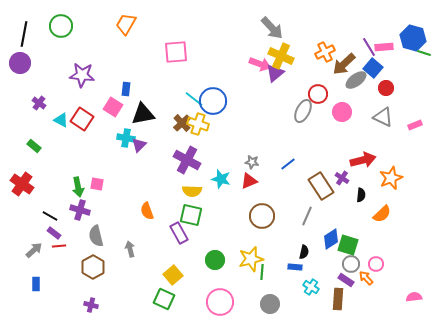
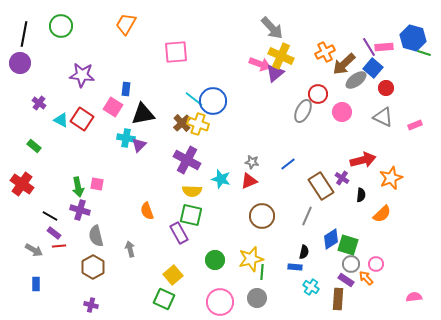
gray arrow at (34, 250): rotated 72 degrees clockwise
gray circle at (270, 304): moved 13 px left, 6 px up
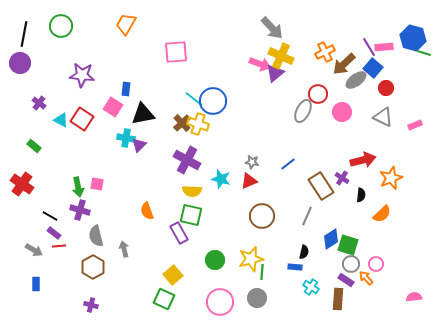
gray arrow at (130, 249): moved 6 px left
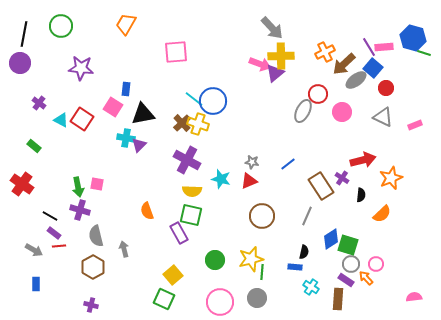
yellow cross at (281, 56): rotated 25 degrees counterclockwise
purple star at (82, 75): moved 1 px left, 7 px up
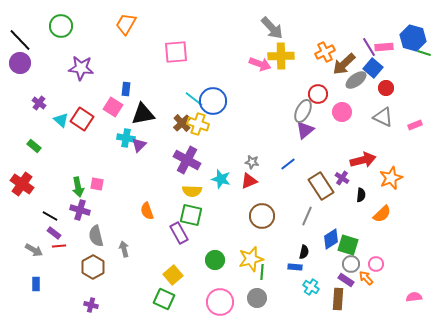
black line at (24, 34): moved 4 px left, 6 px down; rotated 55 degrees counterclockwise
purple triangle at (275, 73): moved 30 px right, 57 px down
cyan triangle at (61, 120): rotated 14 degrees clockwise
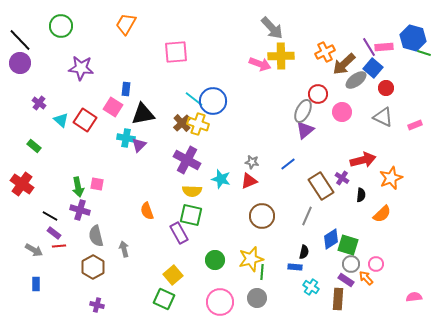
red square at (82, 119): moved 3 px right, 1 px down
purple cross at (91, 305): moved 6 px right
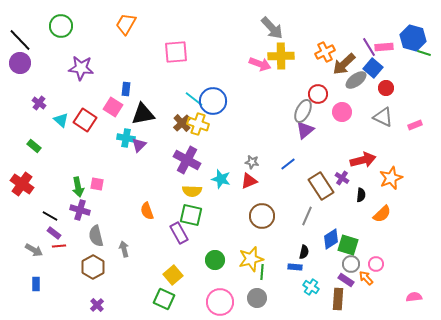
purple cross at (97, 305): rotated 32 degrees clockwise
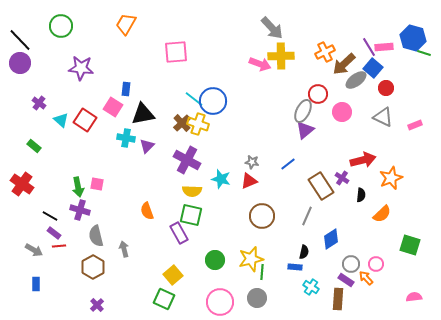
purple triangle at (139, 145): moved 8 px right, 1 px down
green square at (348, 245): moved 62 px right
